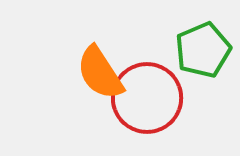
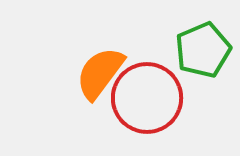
orange semicircle: rotated 70 degrees clockwise
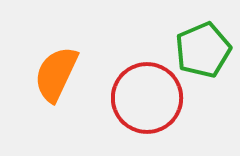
orange semicircle: moved 44 px left, 1 px down; rotated 12 degrees counterclockwise
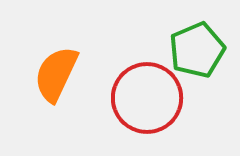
green pentagon: moved 6 px left
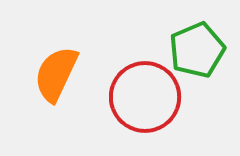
red circle: moved 2 px left, 1 px up
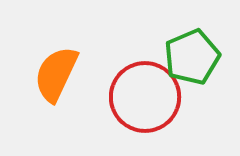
green pentagon: moved 5 px left, 7 px down
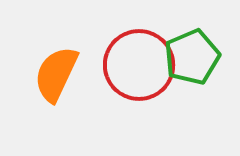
red circle: moved 6 px left, 32 px up
